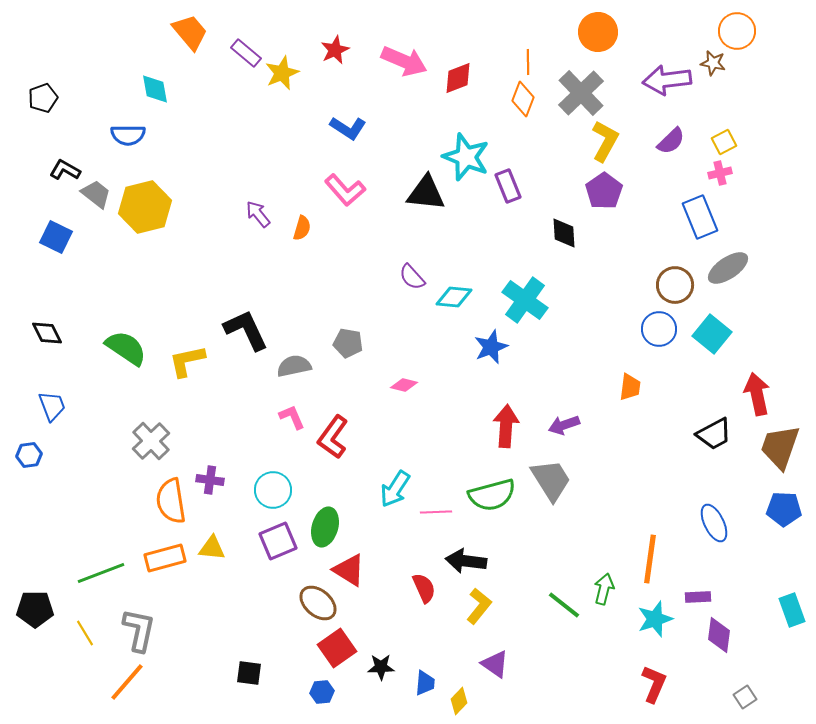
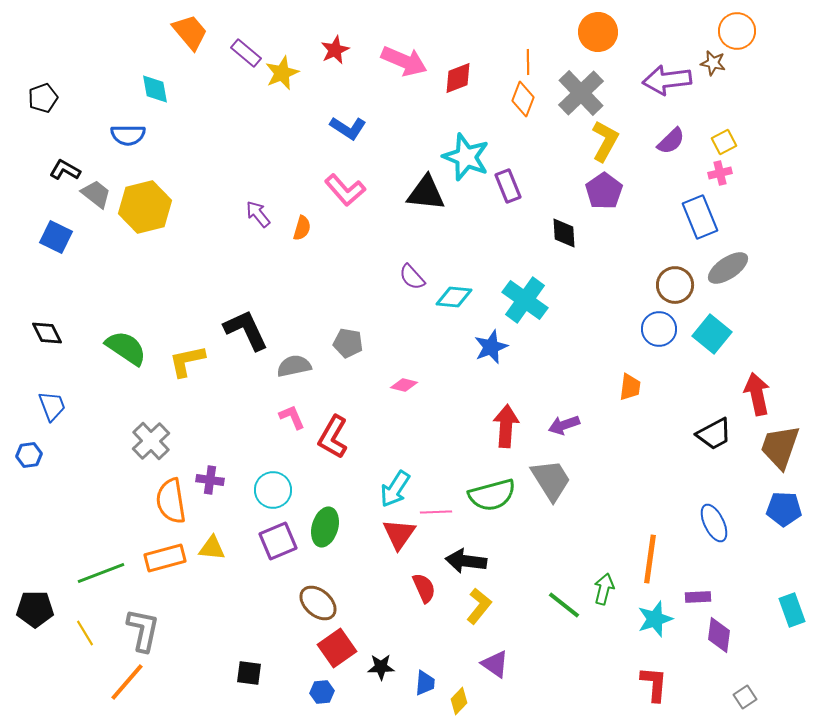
red L-shape at (333, 437): rotated 6 degrees counterclockwise
red triangle at (349, 570): moved 50 px right, 36 px up; rotated 33 degrees clockwise
gray L-shape at (139, 630): moved 4 px right
red L-shape at (654, 684): rotated 18 degrees counterclockwise
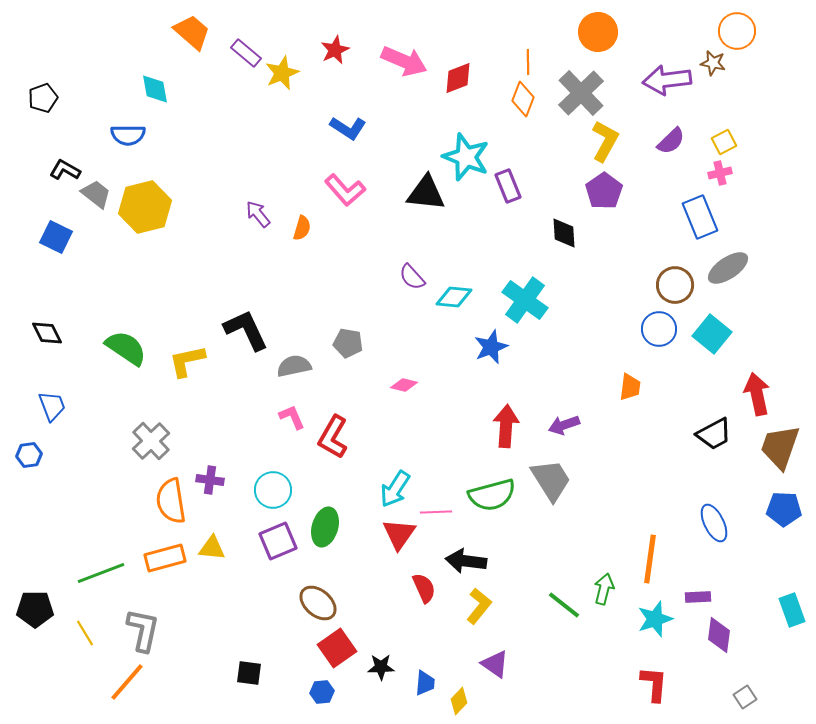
orange trapezoid at (190, 32): moved 2 px right; rotated 9 degrees counterclockwise
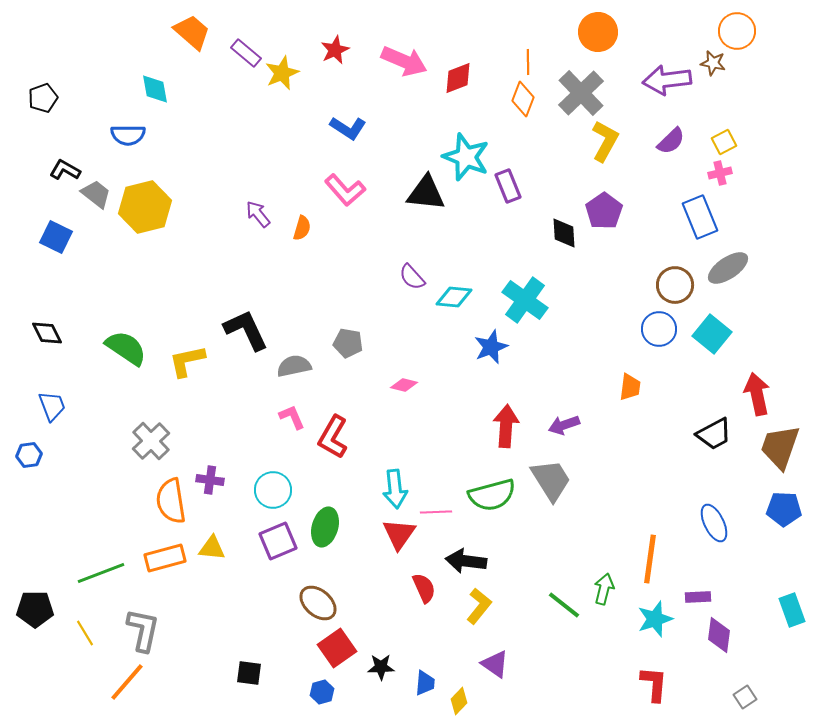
purple pentagon at (604, 191): moved 20 px down
cyan arrow at (395, 489): rotated 39 degrees counterclockwise
blue hexagon at (322, 692): rotated 10 degrees counterclockwise
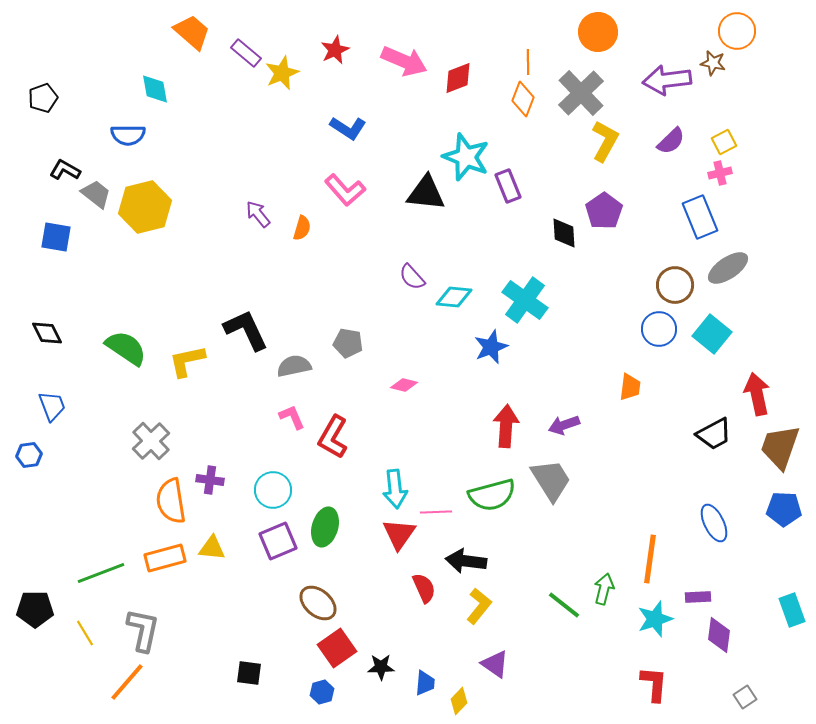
blue square at (56, 237): rotated 16 degrees counterclockwise
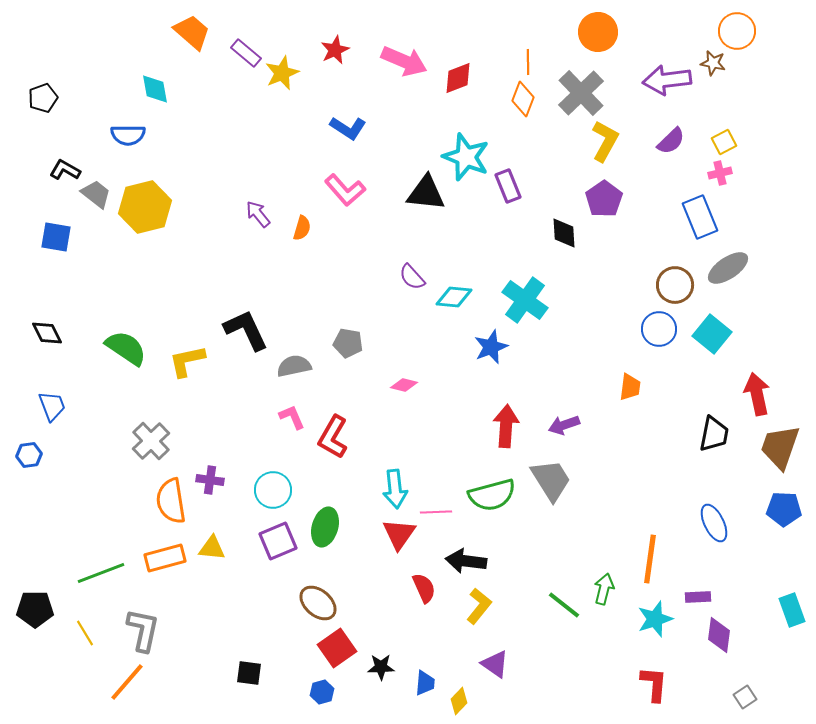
purple pentagon at (604, 211): moved 12 px up
black trapezoid at (714, 434): rotated 51 degrees counterclockwise
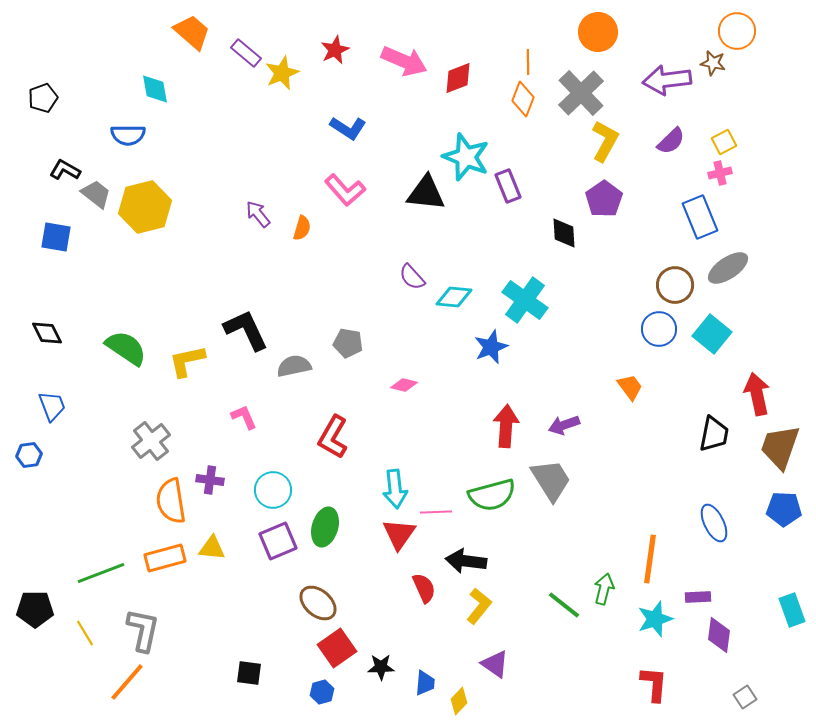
orange trapezoid at (630, 387): rotated 44 degrees counterclockwise
pink L-shape at (292, 417): moved 48 px left
gray cross at (151, 441): rotated 6 degrees clockwise
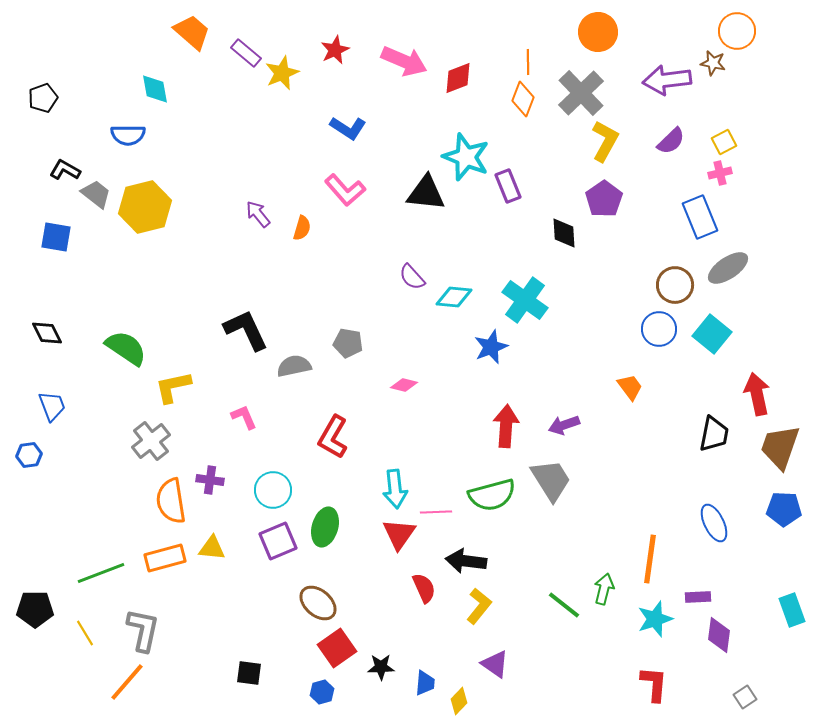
yellow L-shape at (187, 361): moved 14 px left, 26 px down
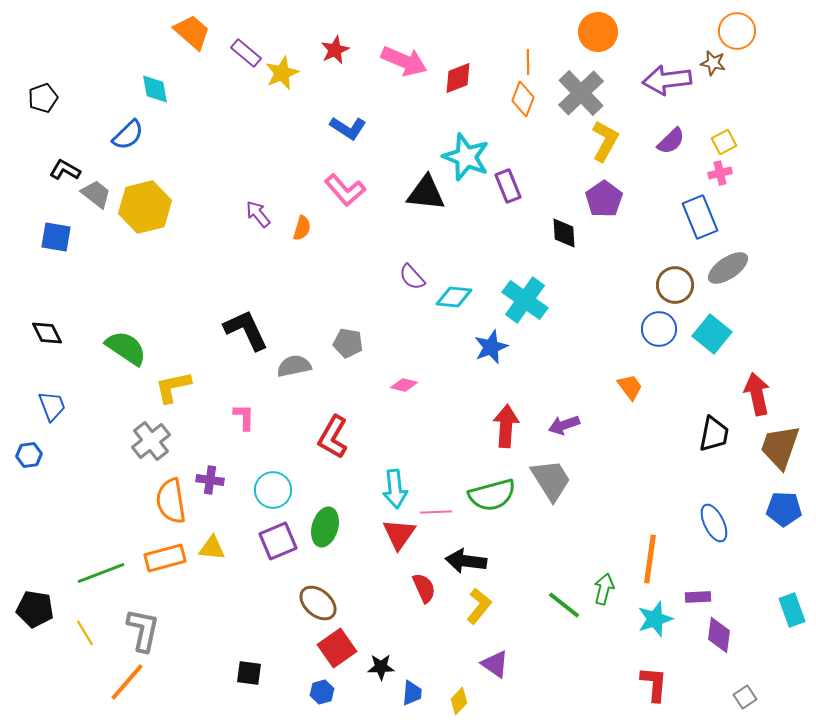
blue semicircle at (128, 135): rotated 44 degrees counterclockwise
pink L-shape at (244, 417): rotated 24 degrees clockwise
black pentagon at (35, 609): rotated 9 degrees clockwise
blue trapezoid at (425, 683): moved 13 px left, 10 px down
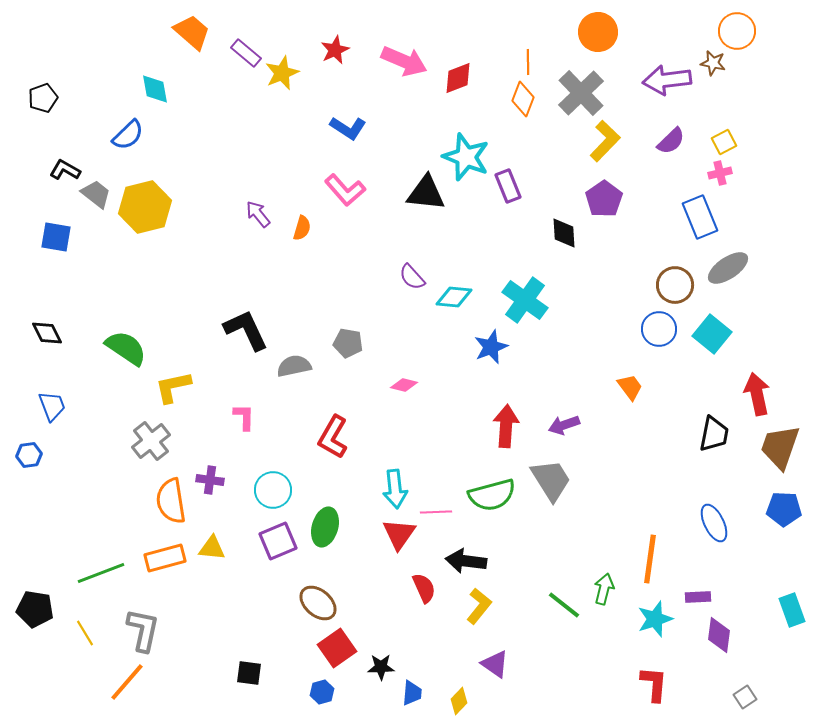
yellow L-shape at (605, 141): rotated 15 degrees clockwise
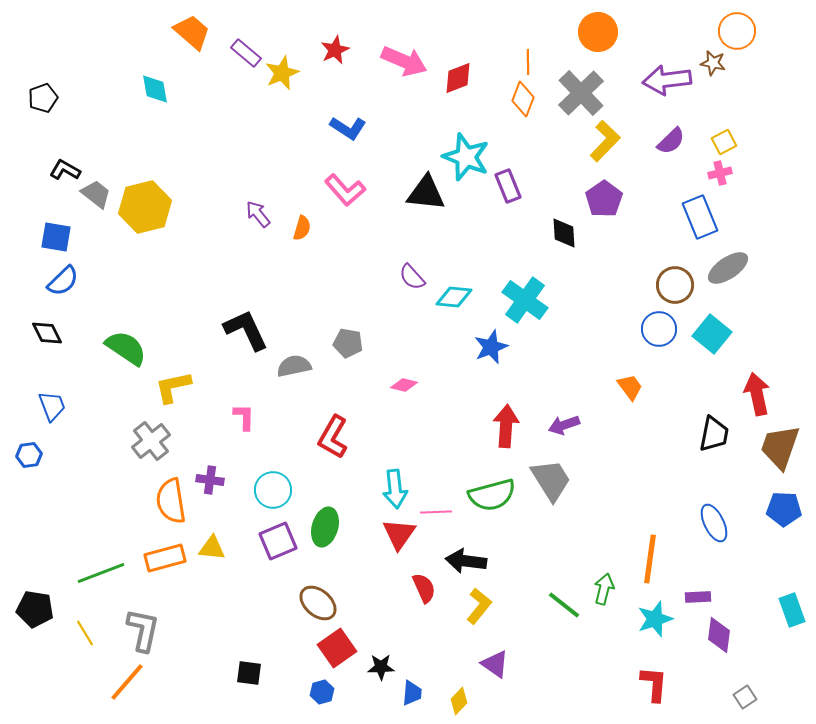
blue semicircle at (128, 135): moved 65 px left, 146 px down
